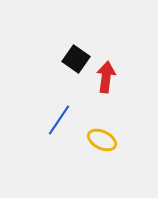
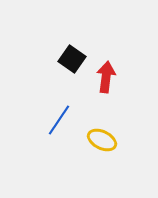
black square: moved 4 px left
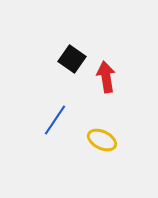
red arrow: rotated 16 degrees counterclockwise
blue line: moved 4 px left
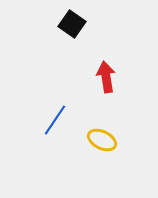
black square: moved 35 px up
